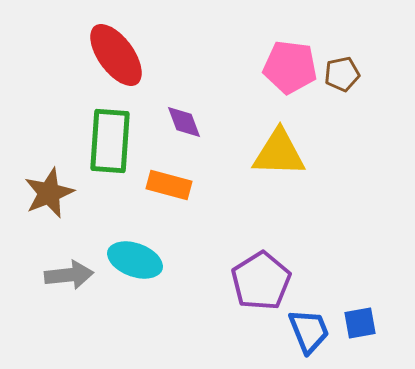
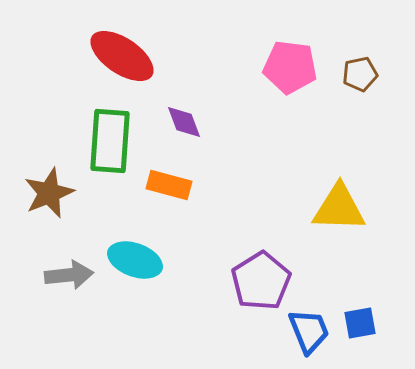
red ellipse: moved 6 px right, 1 px down; rotated 20 degrees counterclockwise
brown pentagon: moved 18 px right
yellow triangle: moved 60 px right, 55 px down
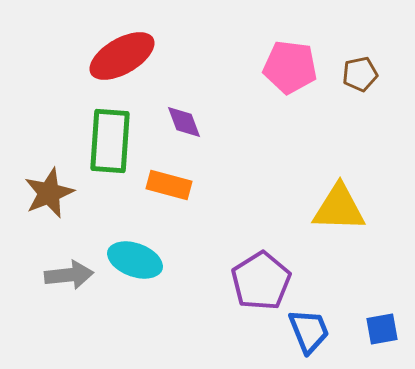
red ellipse: rotated 64 degrees counterclockwise
blue square: moved 22 px right, 6 px down
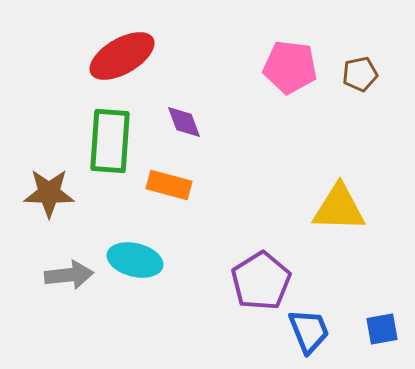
brown star: rotated 24 degrees clockwise
cyan ellipse: rotated 6 degrees counterclockwise
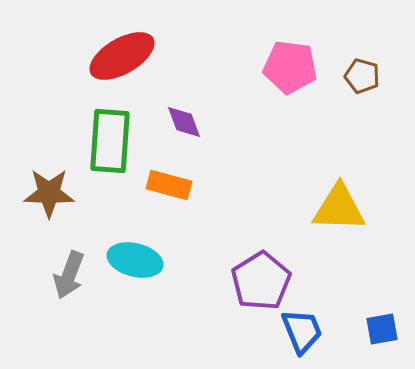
brown pentagon: moved 2 px right, 2 px down; rotated 28 degrees clockwise
gray arrow: rotated 117 degrees clockwise
blue trapezoid: moved 7 px left
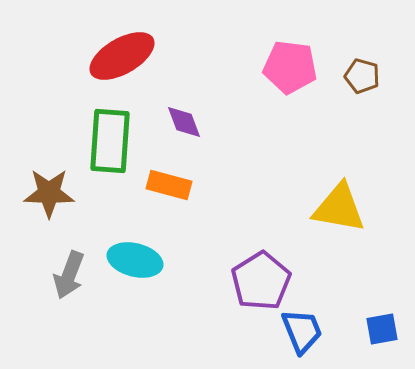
yellow triangle: rotated 8 degrees clockwise
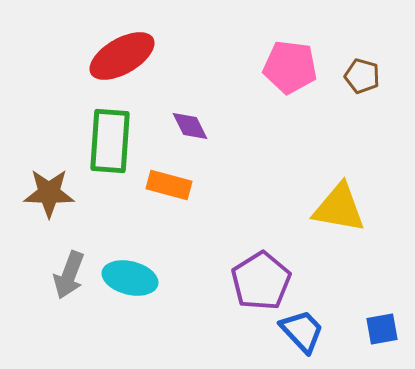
purple diamond: moved 6 px right, 4 px down; rotated 6 degrees counterclockwise
cyan ellipse: moved 5 px left, 18 px down
blue trapezoid: rotated 21 degrees counterclockwise
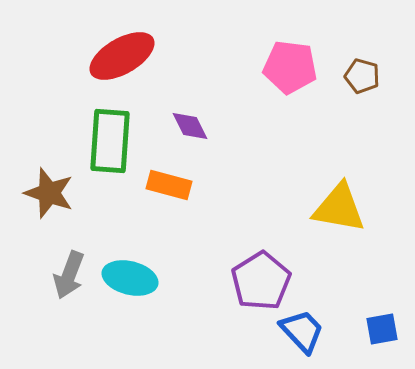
brown star: rotated 18 degrees clockwise
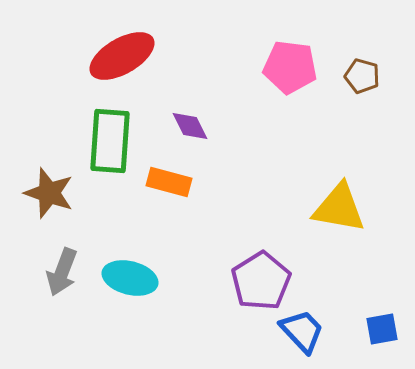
orange rectangle: moved 3 px up
gray arrow: moved 7 px left, 3 px up
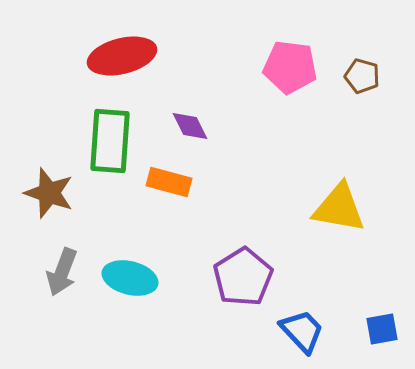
red ellipse: rotated 16 degrees clockwise
purple pentagon: moved 18 px left, 4 px up
